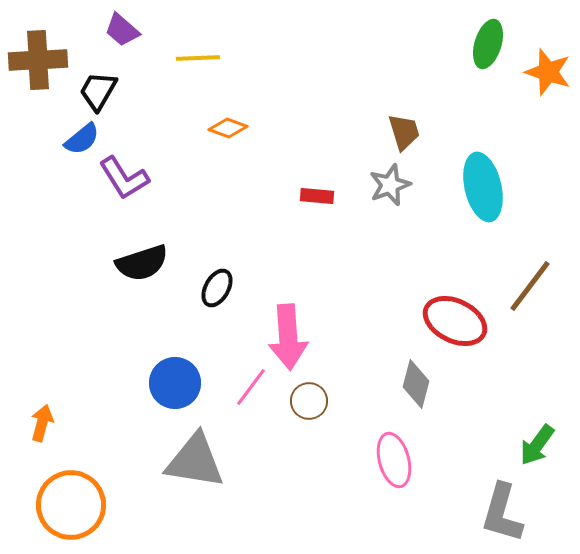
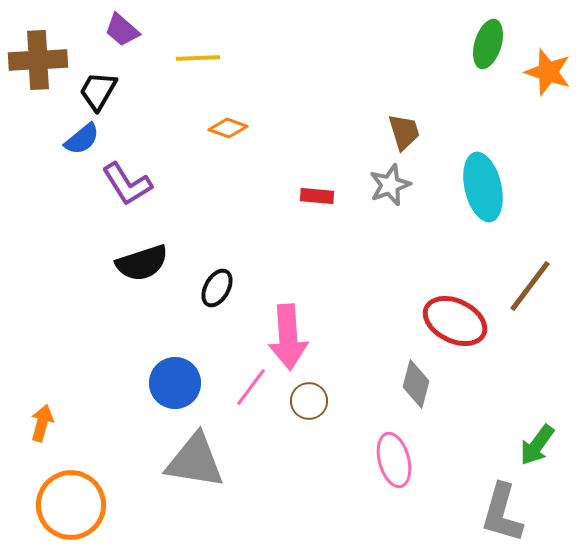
purple L-shape: moved 3 px right, 6 px down
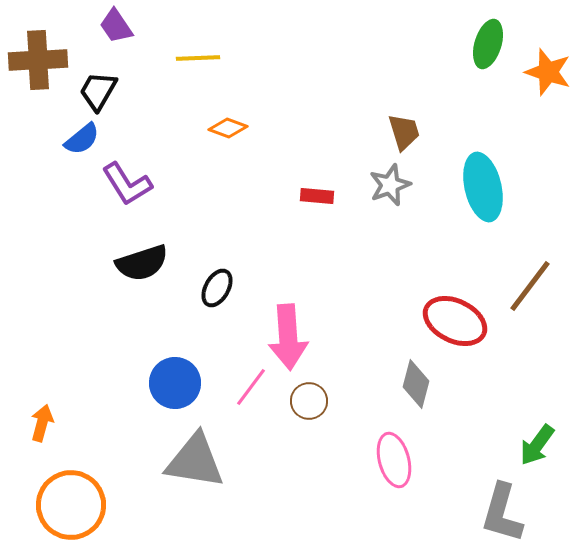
purple trapezoid: moved 6 px left, 4 px up; rotated 15 degrees clockwise
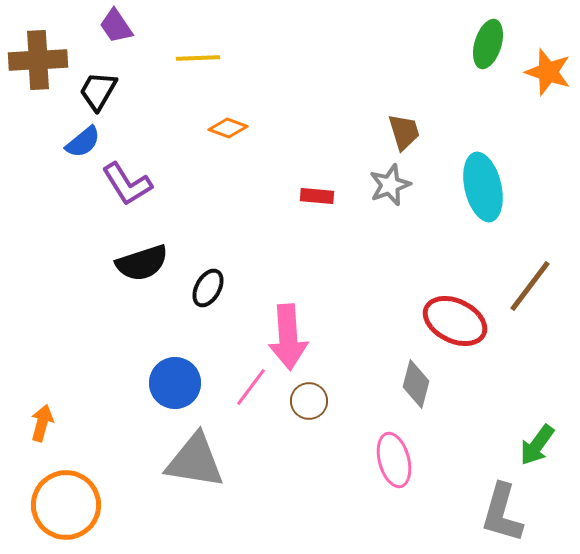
blue semicircle: moved 1 px right, 3 px down
black ellipse: moved 9 px left
orange circle: moved 5 px left
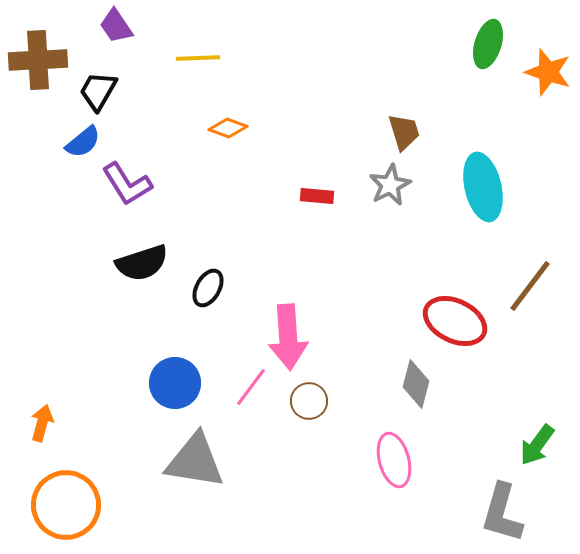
gray star: rotated 6 degrees counterclockwise
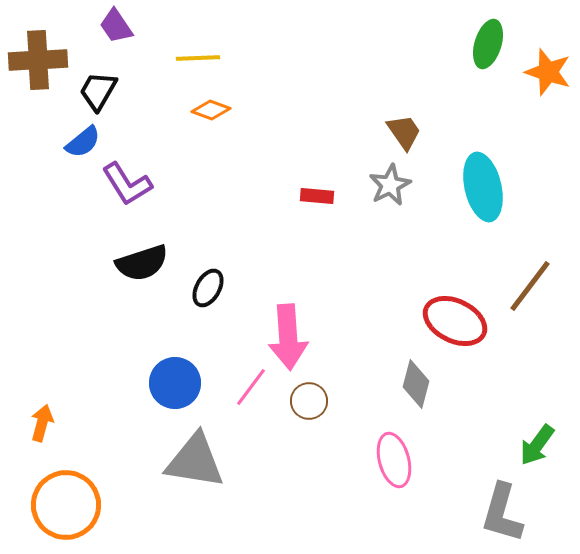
orange diamond: moved 17 px left, 18 px up
brown trapezoid: rotated 18 degrees counterclockwise
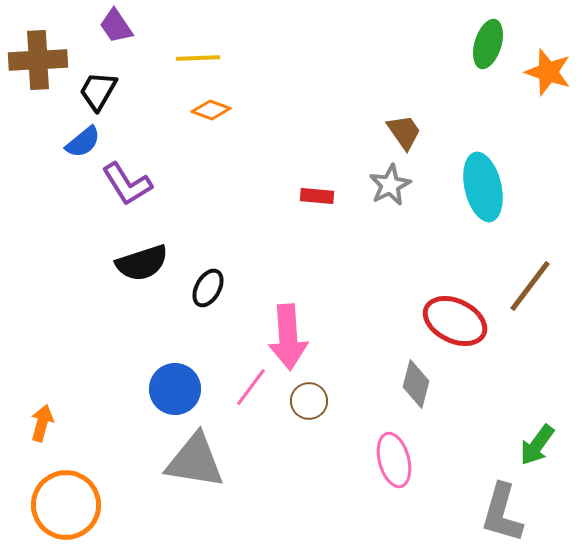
blue circle: moved 6 px down
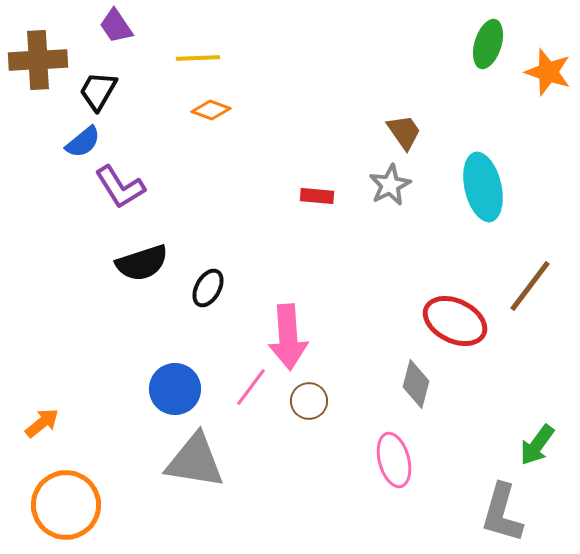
purple L-shape: moved 7 px left, 3 px down
orange arrow: rotated 36 degrees clockwise
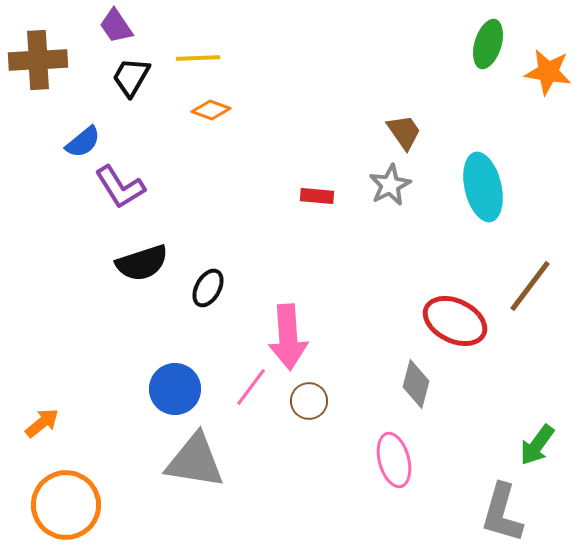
orange star: rotated 9 degrees counterclockwise
black trapezoid: moved 33 px right, 14 px up
